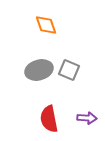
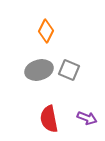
orange diamond: moved 6 px down; rotated 45 degrees clockwise
purple arrow: rotated 18 degrees clockwise
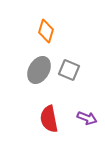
orange diamond: rotated 10 degrees counterclockwise
gray ellipse: rotated 44 degrees counterclockwise
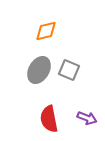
orange diamond: rotated 60 degrees clockwise
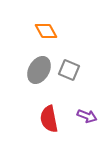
orange diamond: rotated 75 degrees clockwise
purple arrow: moved 2 px up
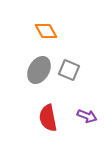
red semicircle: moved 1 px left, 1 px up
